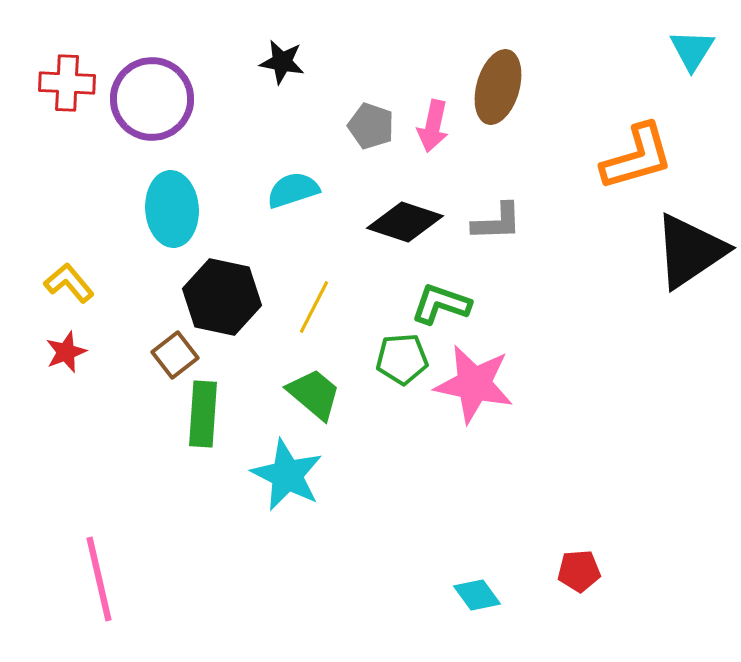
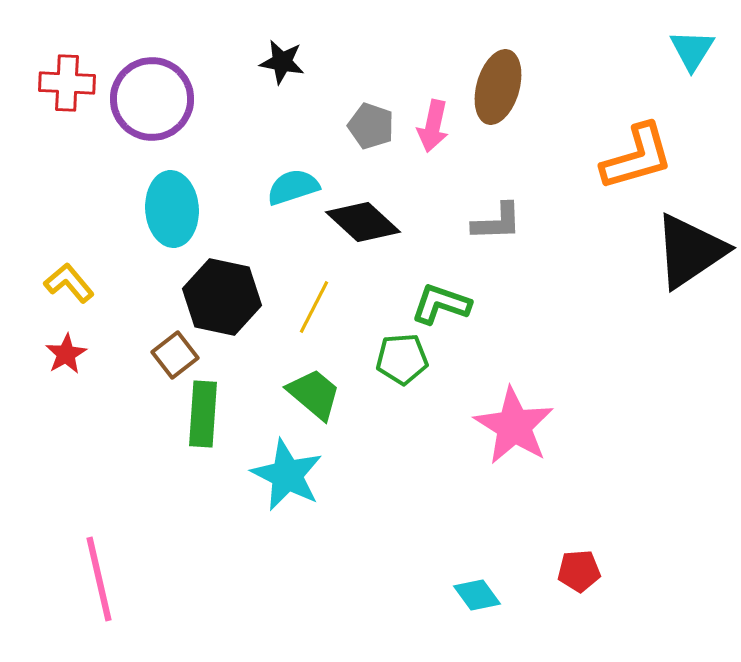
cyan semicircle: moved 3 px up
black diamond: moved 42 px left; rotated 24 degrees clockwise
red star: moved 2 px down; rotated 9 degrees counterclockwise
pink star: moved 40 px right, 42 px down; rotated 20 degrees clockwise
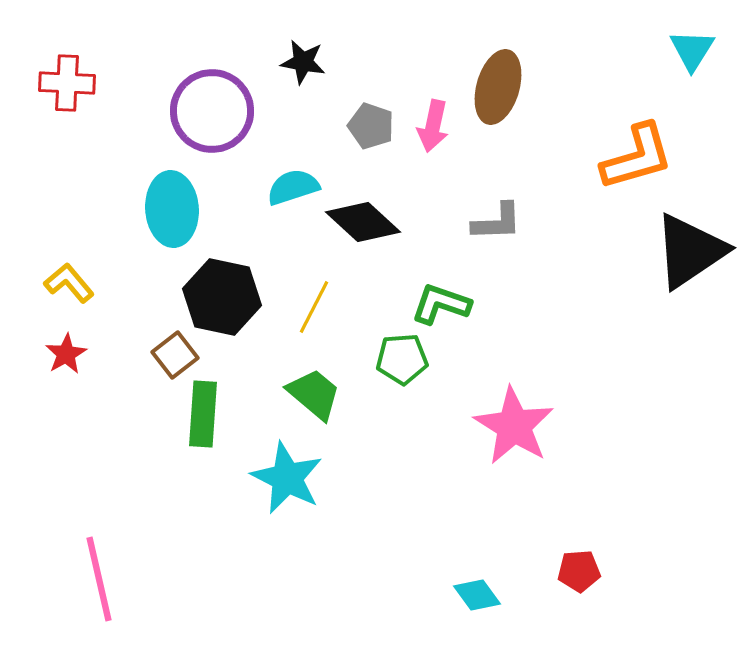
black star: moved 21 px right
purple circle: moved 60 px right, 12 px down
cyan star: moved 3 px down
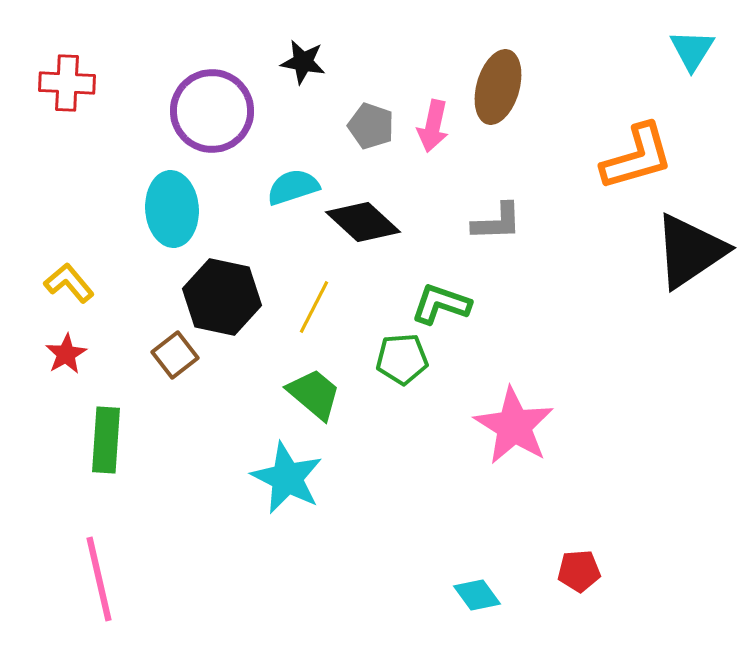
green rectangle: moved 97 px left, 26 px down
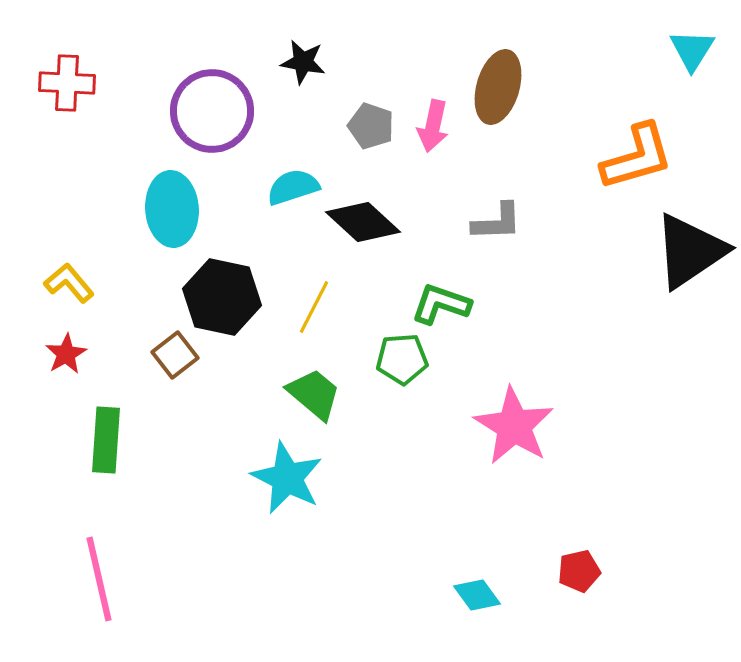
red pentagon: rotated 9 degrees counterclockwise
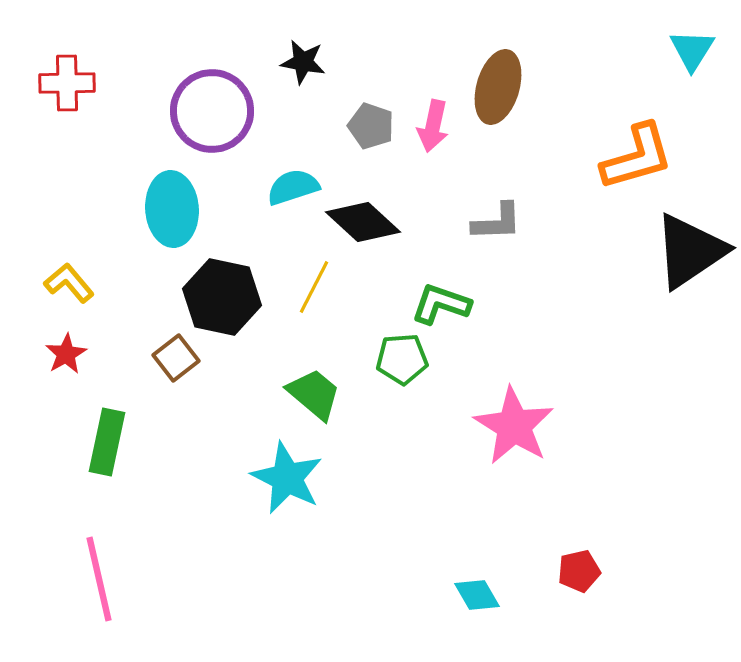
red cross: rotated 4 degrees counterclockwise
yellow line: moved 20 px up
brown square: moved 1 px right, 3 px down
green rectangle: moved 1 px right, 2 px down; rotated 8 degrees clockwise
cyan diamond: rotated 6 degrees clockwise
